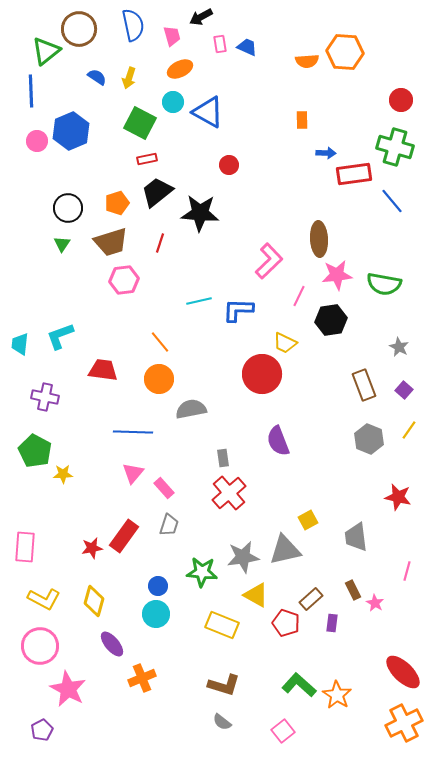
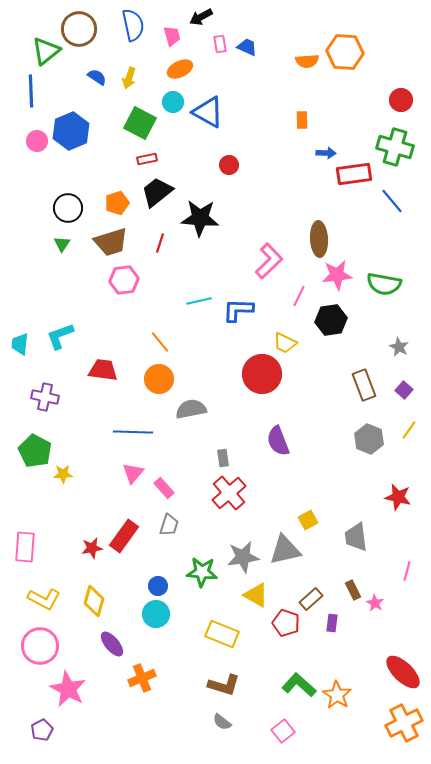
black star at (200, 213): moved 5 px down
yellow rectangle at (222, 625): moved 9 px down
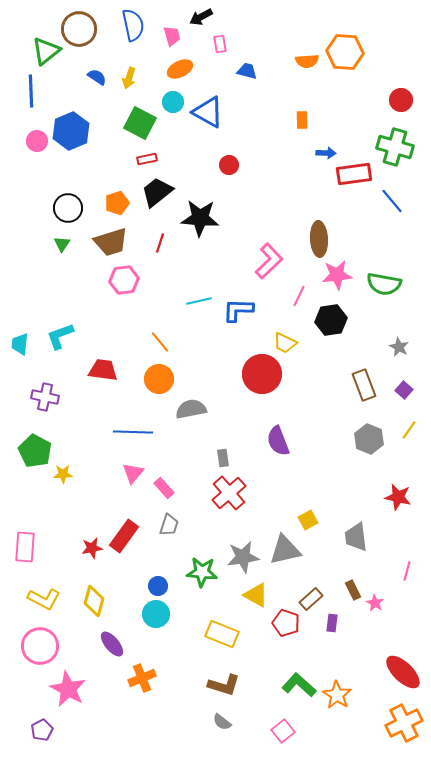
blue trapezoid at (247, 47): moved 24 px down; rotated 10 degrees counterclockwise
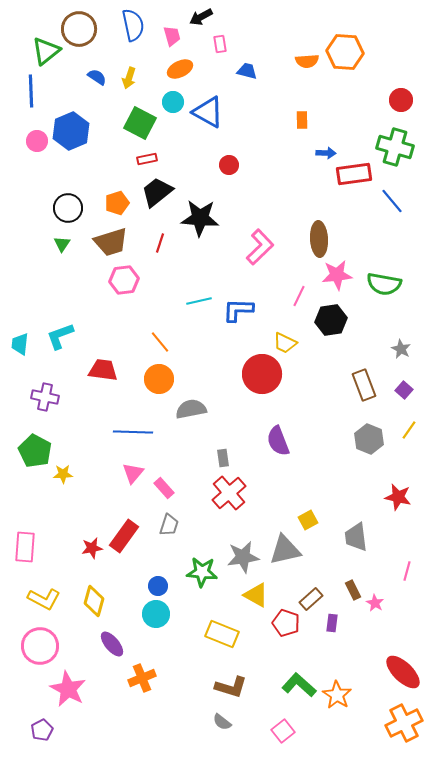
pink L-shape at (269, 261): moved 9 px left, 14 px up
gray star at (399, 347): moved 2 px right, 2 px down
brown L-shape at (224, 685): moved 7 px right, 2 px down
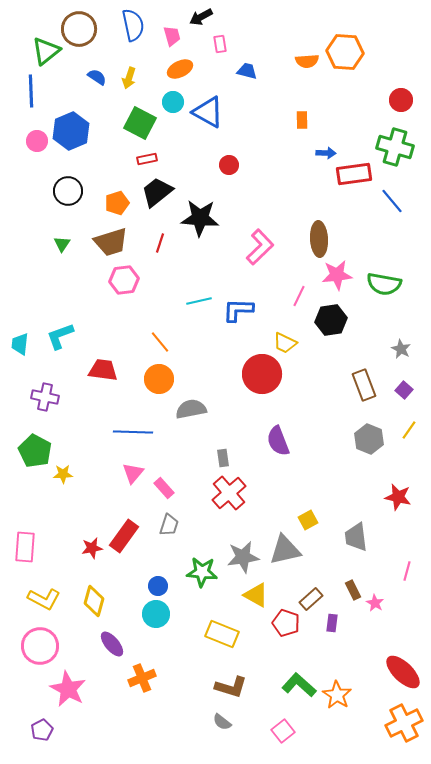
black circle at (68, 208): moved 17 px up
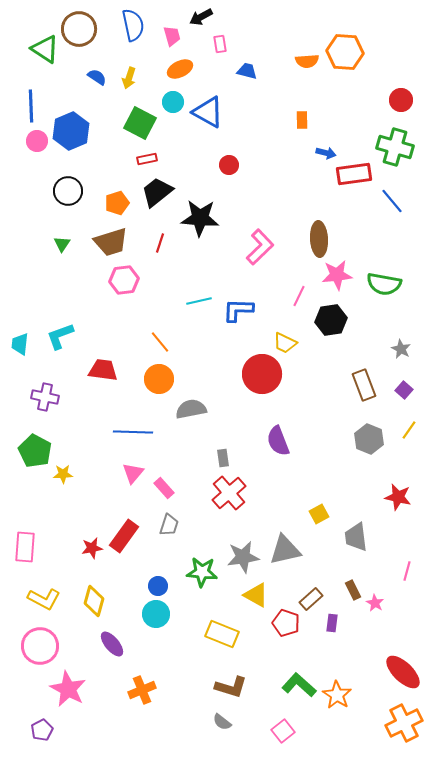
green triangle at (46, 51): moved 1 px left, 2 px up; rotated 48 degrees counterclockwise
blue line at (31, 91): moved 15 px down
blue arrow at (326, 153): rotated 12 degrees clockwise
yellow square at (308, 520): moved 11 px right, 6 px up
orange cross at (142, 678): moved 12 px down
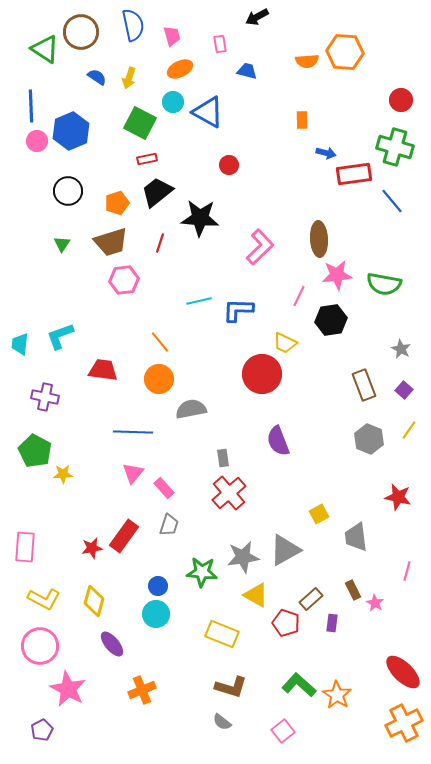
black arrow at (201, 17): moved 56 px right
brown circle at (79, 29): moved 2 px right, 3 px down
gray triangle at (285, 550): rotated 16 degrees counterclockwise
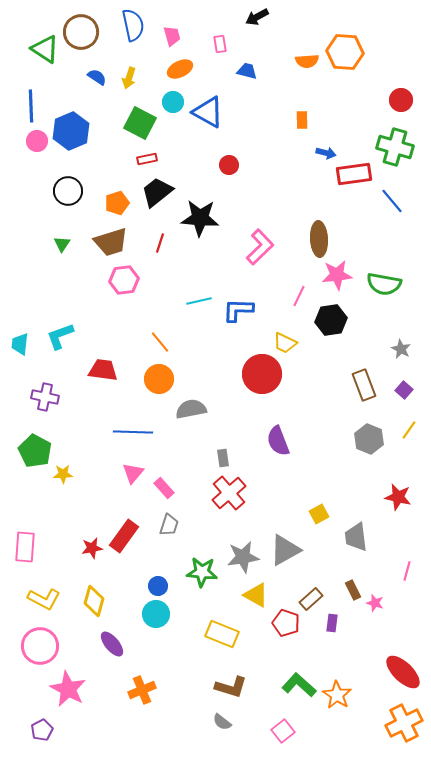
pink star at (375, 603): rotated 12 degrees counterclockwise
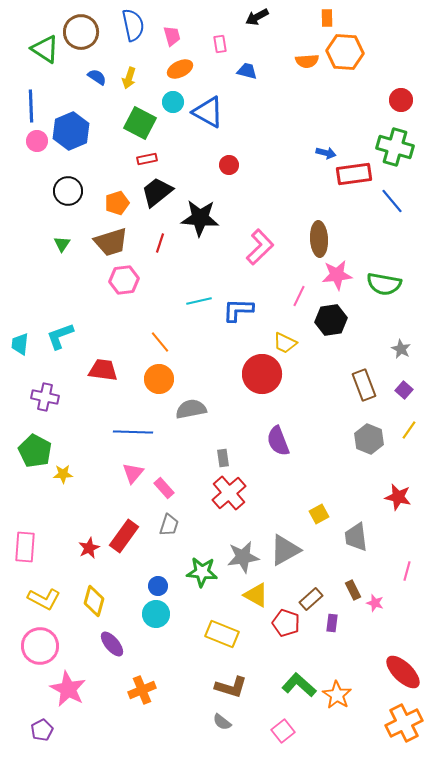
orange rectangle at (302, 120): moved 25 px right, 102 px up
red star at (92, 548): moved 3 px left; rotated 15 degrees counterclockwise
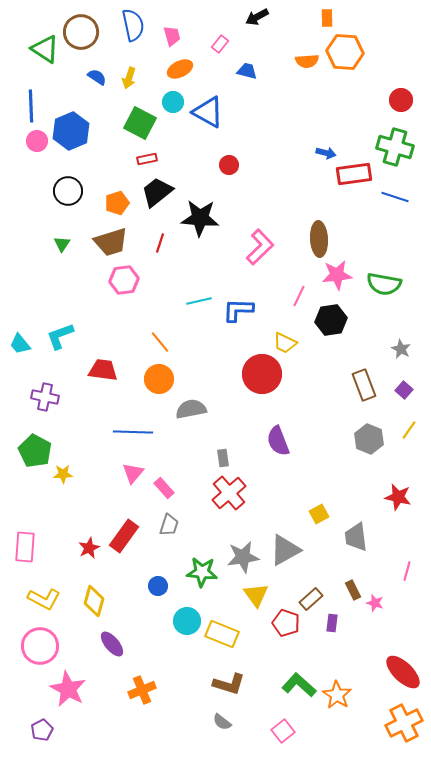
pink rectangle at (220, 44): rotated 48 degrees clockwise
blue line at (392, 201): moved 3 px right, 4 px up; rotated 32 degrees counterclockwise
cyan trapezoid at (20, 344): rotated 45 degrees counterclockwise
yellow triangle at (256, 595): rotated 24 degrees clockwise
cyan circle at (156, 614): moved 31 px right, 7 px down
brown L-shape at (231, 687): moved 2 px left, 3 px up
